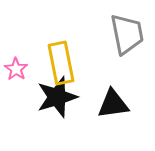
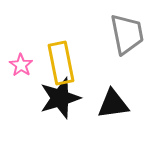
pink star: moved 5 px right, 4 px up
black star: moved 3 px right, 1 px down
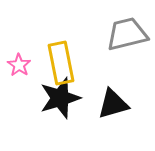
gray trapezoid: rotated 93 degrees counterclockwise
pink star: moved 2 px left
black triangle: rotated 8 degrees counterclockwise
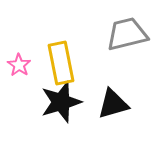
black star: moved 1 px right, 4 px down
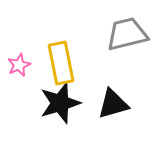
pink star: rotated 15 degrees clockwise
black star: moved 1 px left, 1 px down
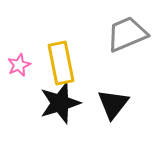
gray trapezoid: rotated 9 degrees counterclockwise
black triangle: rotated 36 degrees counterclockwise
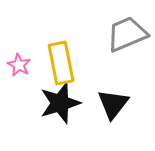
pink star: rotated 20 degrees counterclockwise
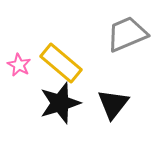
yellow rectangle: rotated 39 degrees counterclockwise
